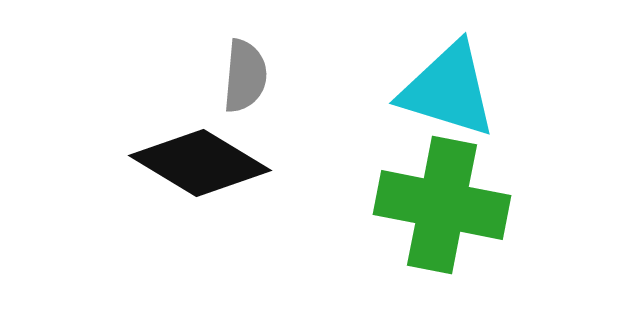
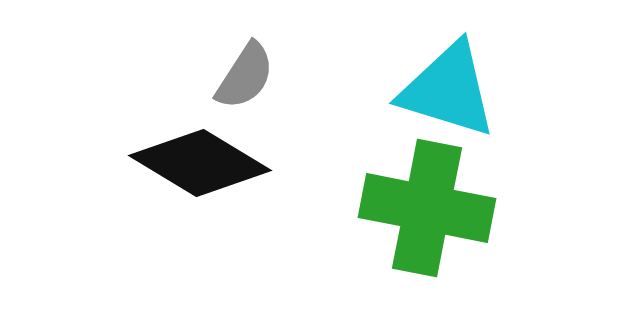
gray semicircle: rotated 28 degrees clockwise
green cross: moved 15 px left, 3 px down
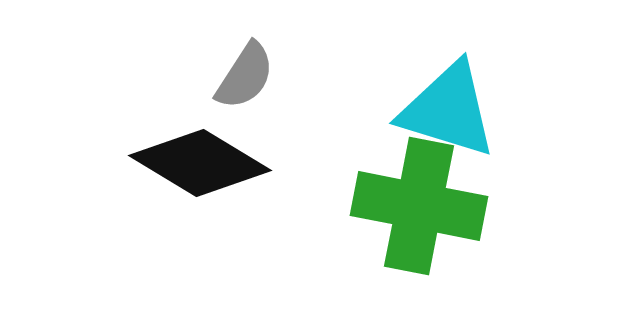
cyan triangle: moved 20 px down
green cross: moved 8 px left, 2 px up
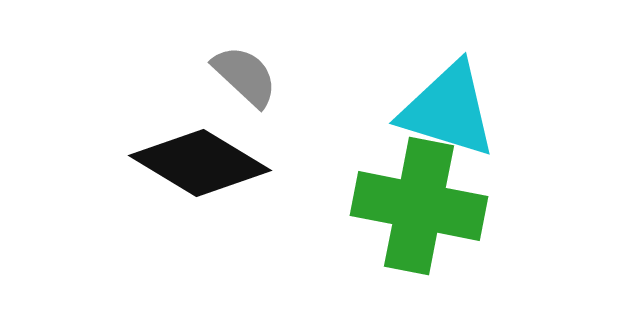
gray semicircle: rotated 80 degrees counterclockwise
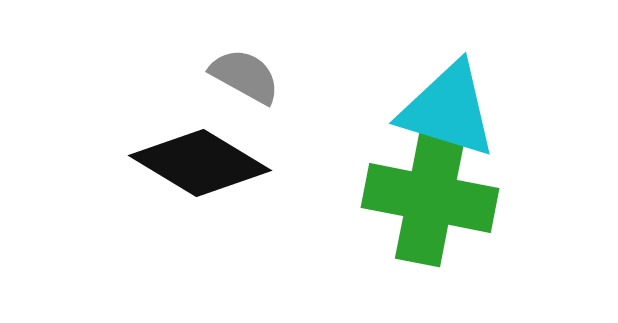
gray semicircle: rotated 14 degrees counterclockwise
green cross: moved 11 px right, 8 px up
